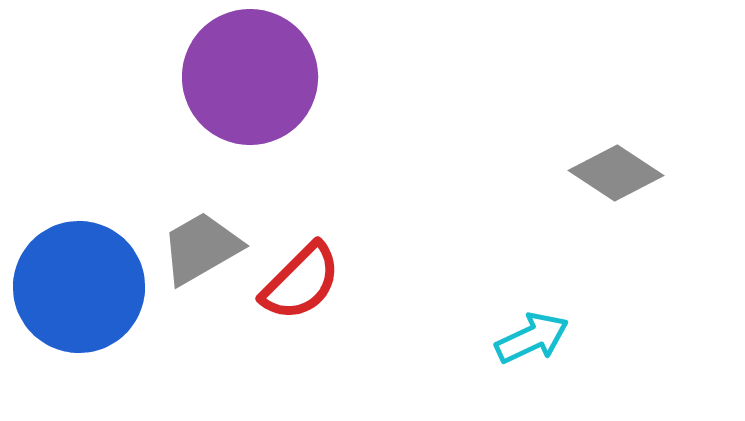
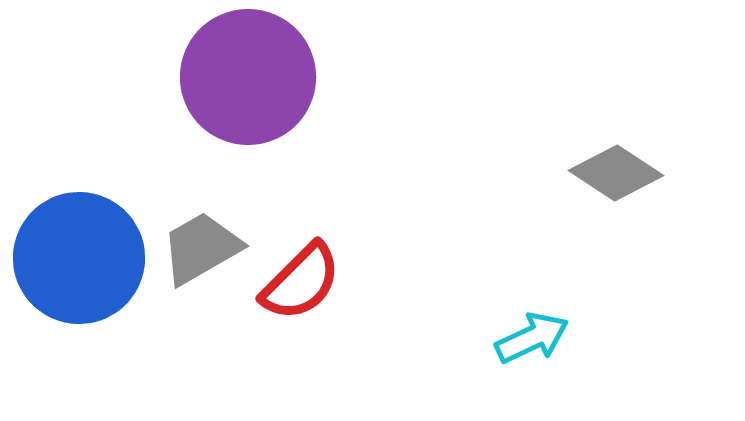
purple circle: moved 2 px left
blue circle: moved 29 px up
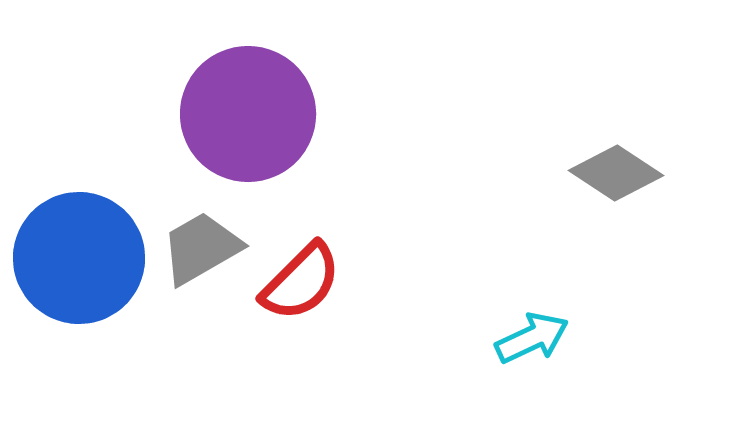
purple circle: moved 37 px down
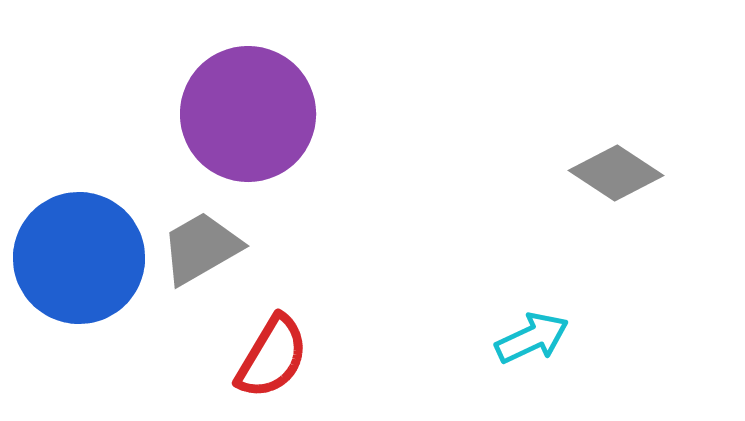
red semicircle: moved 29 px left, 75 px down; rotated 14 degrees counterclockwise
